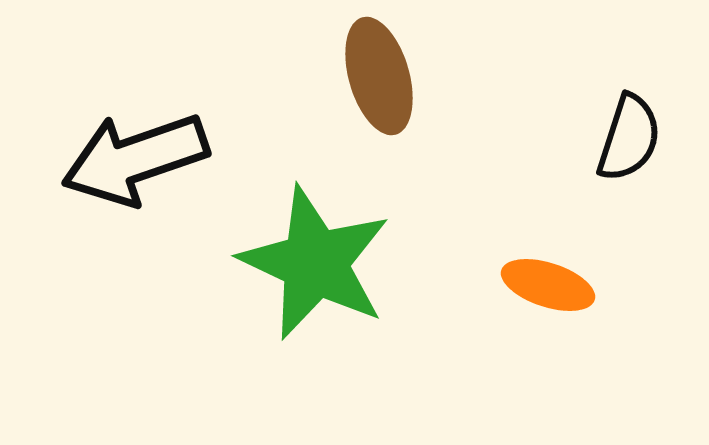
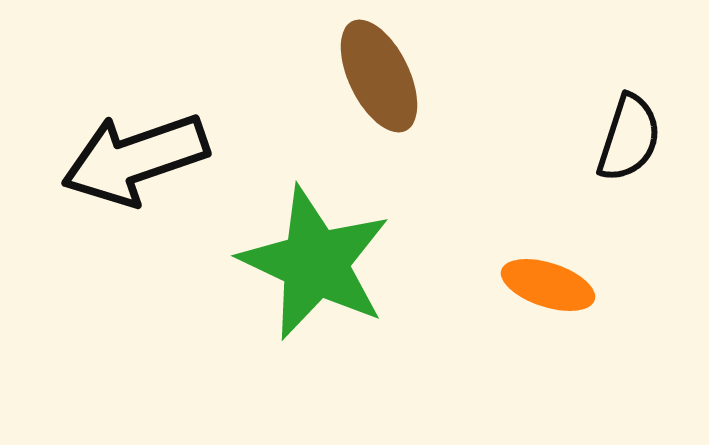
brown ellipse: rotated 10 degrees counterclockwise
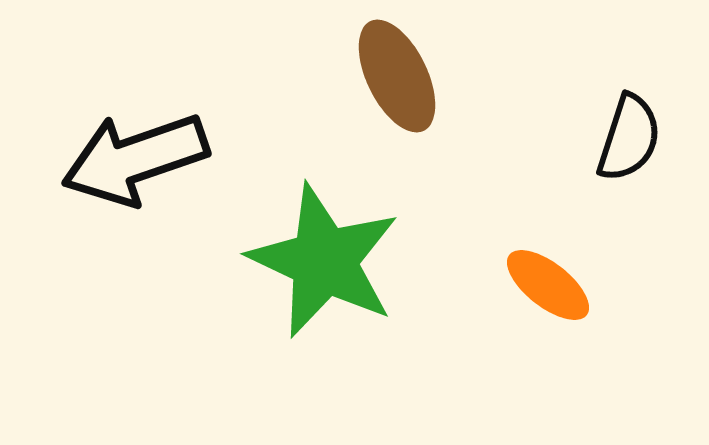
brown ellipse: moved 18 px right
green star: moved 9 px right, 2 px up
orange ellipse: rotated 20 degrees clockwise
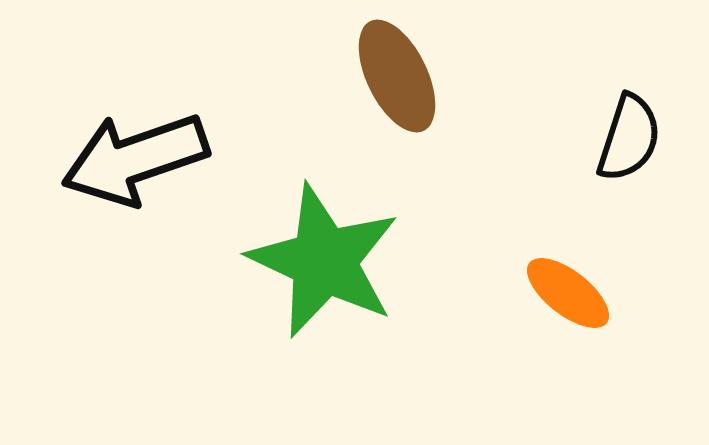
orange ellipse: moved 20 px right, 8 px down
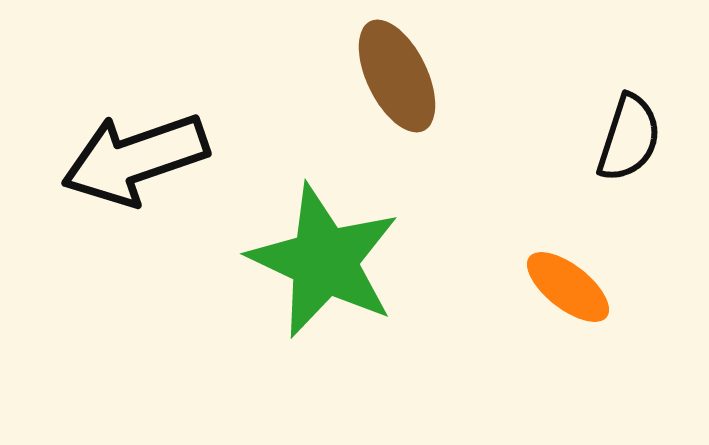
orange ellipse: moved 6 px up
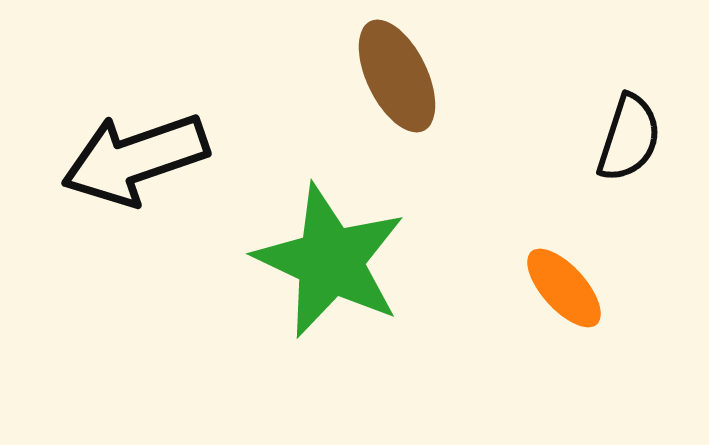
green star: moved 6 px right
orange ellipse: moved 4 px left, 1 px down; rotated 10 degrees clockwise
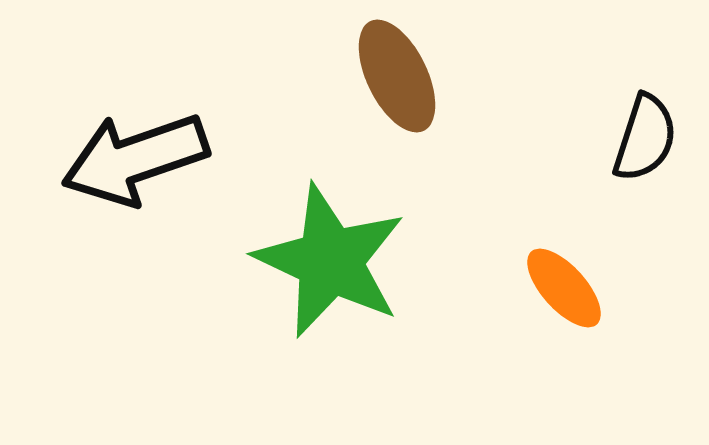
black semicircle: moved 16 px right
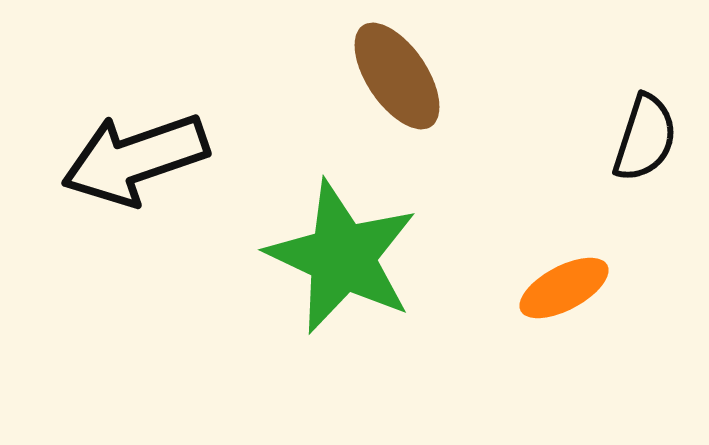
brown ellipse: rotated 8 degrees counterclockwise
green star: moved 12 px right, 4 px up
orange ellipse: rotated 76 degrees counterclockwise
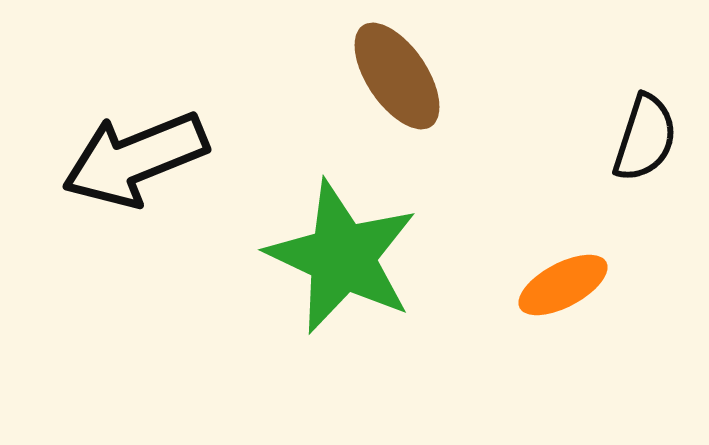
black arrow: rotated 3 degrees counterclockwise
orange ellipse: moved 1 px left, 3 px up
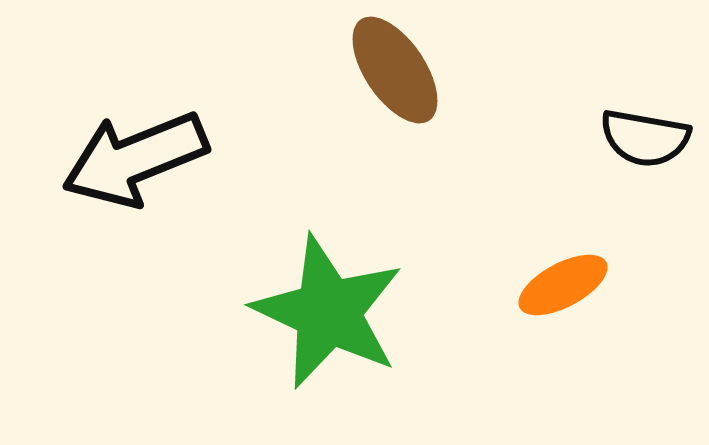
brown ellipse: moved 2 px left, 6 px up
black semicircle: rotated 82 degrees clockwise
green star: moved 14 px left, 55 px down
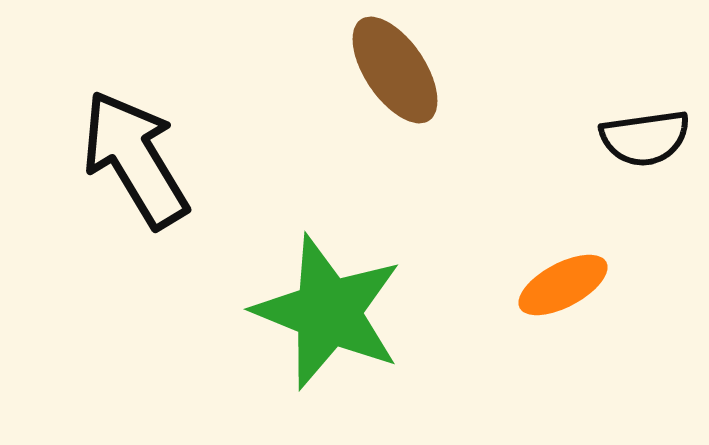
black semicircle: rotated 18 degrees counterclockwise
black arrow: rotated 81 degrees clockwise
green star: rotated 3 degrees counterclockwise
